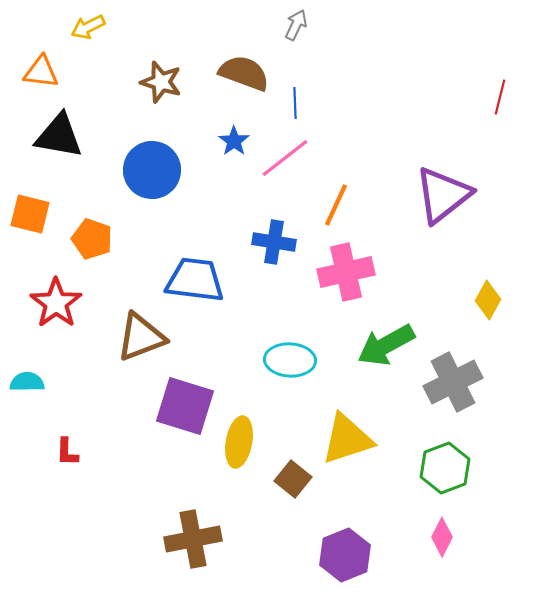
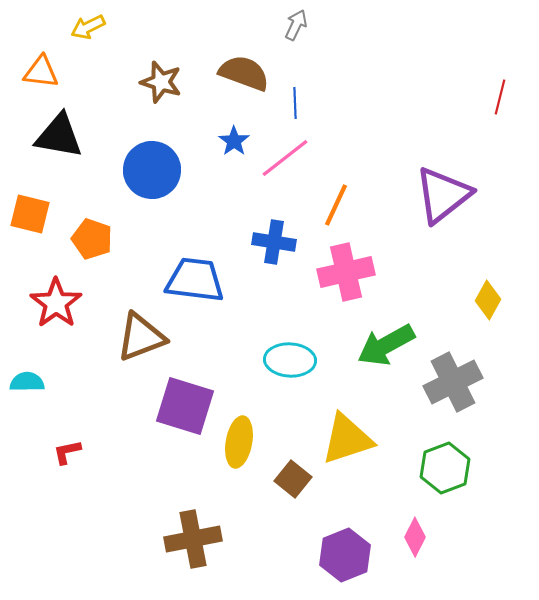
red L-shape: rotated 76 degrees clockwise
pink diamond: moved 27 px left
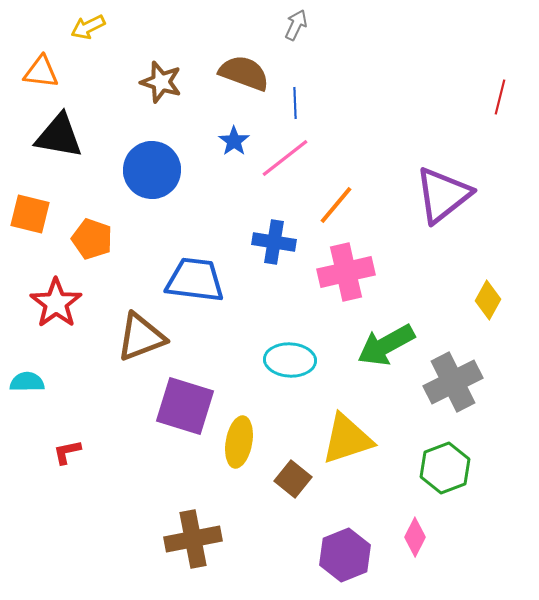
orange line: rotated 15 degrees clockwise
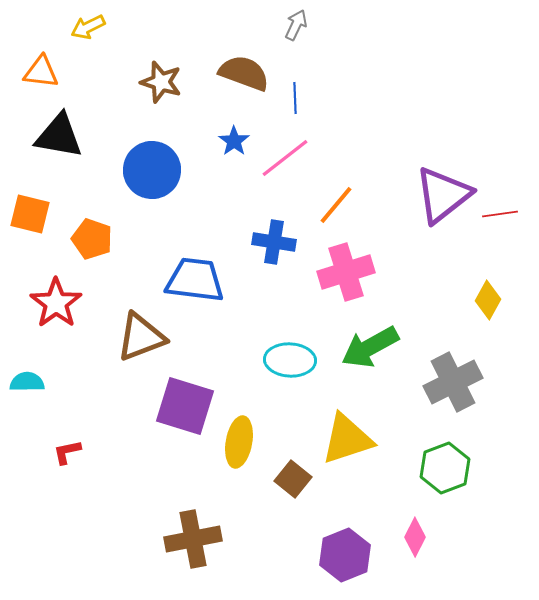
red line: moved 117 px down; rotated 68 degrees clockwise
blue line: moved 5 px up
pink cross: rotated 4 degrees counterclockwise
green arrow: moved 16 px left, 2 px down
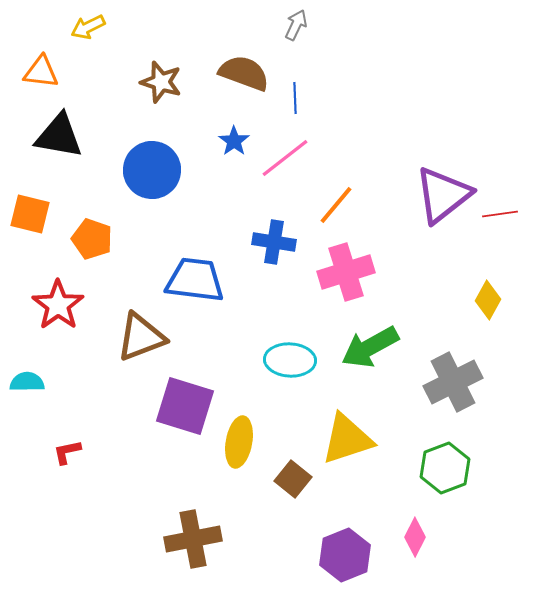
red star: moved 2 px right, 2 px down
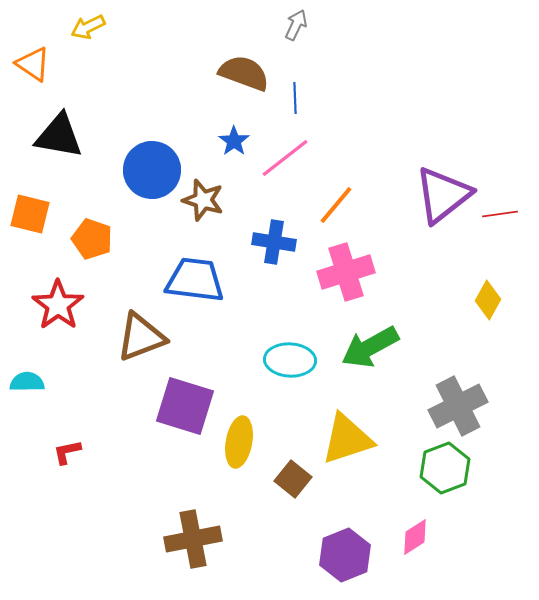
orange triangle: moved 8 px left, 8 px up; rotated 27 degrees clockwise
brown star: moved 42 px right, 118 px down
gray cross: moved 5 px right, 24 px down
pink diamond: rotated 30 degrees clockwise
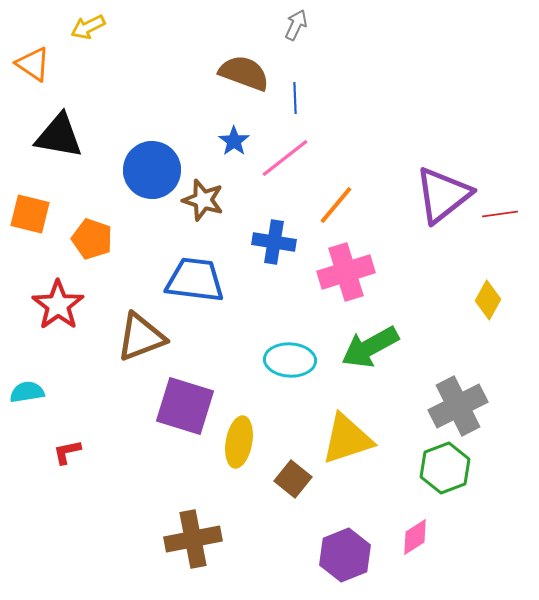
cyan semicircle: moved 10 px down; rotated 8 degrees counterclockwise
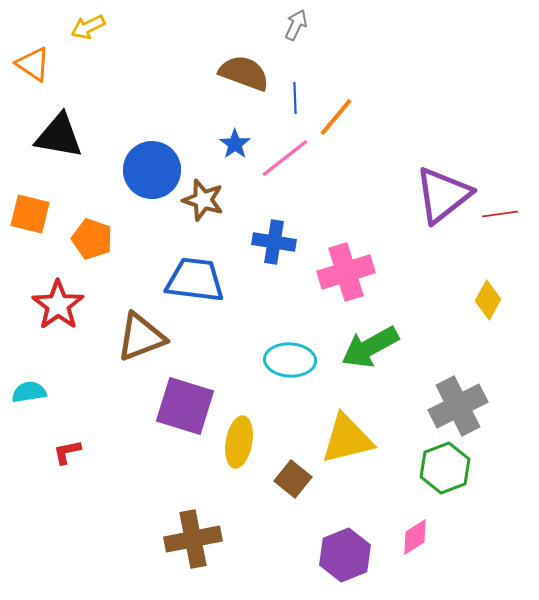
blue star: moved 1 px right, 3 px down
orange line: moved 88 px up
cyan semicircle: moved 2 px right
yellow triangle: rotated 4 degrees clockwise
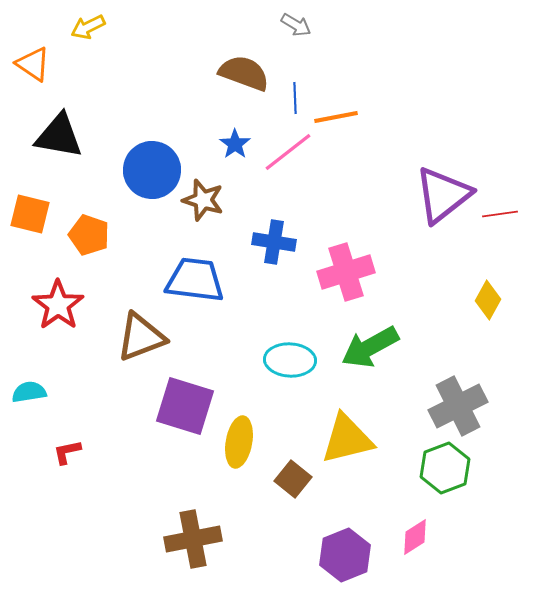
gray arrow: rotated 96 degrees clockwise
orange line: rotated 39 degrees clockwise
pink line: moved 3 px right, 6 px up
orange pentagon: moved 3 px left, 4 px up
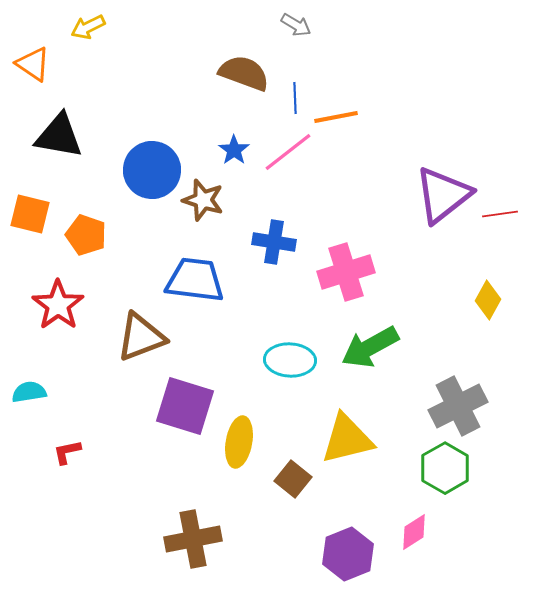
blue star: moved 1 px left, 6 px down
orange pentagon: moved 3 px left
green hexagon: rotated 9 degrees counterclockwise
pink diamond: moved 1 px left, 5 px up
purple hexagon: moved 3 px right, 1 px up
